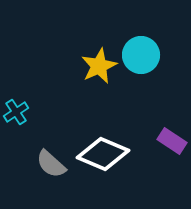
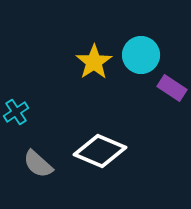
yellow star: moved 5 px left, 4 px up; rotated 9 degrees counterclockwise
purple rectangle: moved 53 px up
white diamond: moved 3 px left, 3 px up
gray semicircle: moved 13 px left
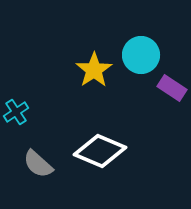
yellow star: moved 8 px down
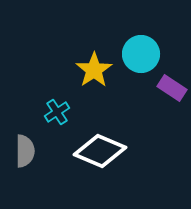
cyan circle: moved 1 px up
cyan cross: moved 41 px right
gray semicircle: moved 13 px left, 13 px up; rotated 132 degrees counterclockwise
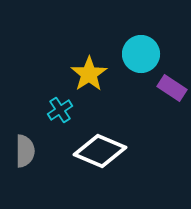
yellow star: moved 5 px left, 4 px down
cyan cross: moved 3 px right, 2 px up
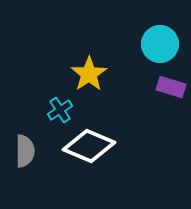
cyan circle: moved 19 px right, 10 px up
purple rectangle: moved 1 px left, 1 px up; rotated 16 degrees counterclockwise
white diamond: moved 11 px left, 5 px up
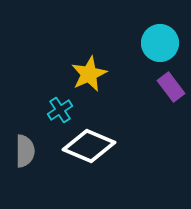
cyan circle: moved 1 px up
yellow star: rotated 9 degrees clockwise
purple rectangle: rotated 36 degrees clockwise
